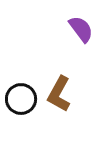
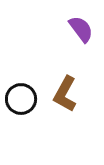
brown L-shape: moved 6 px right
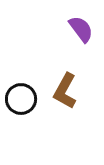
brown L-shape: moved 3 px up
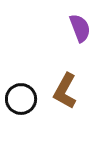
purple semicircle: moved 1 px left, 1 px up; rotated 16 degrees clockwise
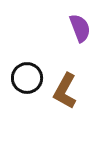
black circle: moved 6 px right, 21 px up
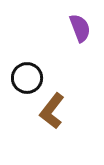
brown L-shape: moved 13 px left, 20 px down; rotated 9 degrees clockwise
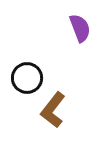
brown L-shape: moved 1 px right, 1 px up
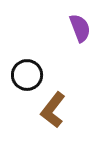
black circle: moved 3 px up
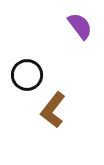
purple semicircle: moved 2 px up; rotated 16 degrees counterclockwise
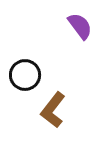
black circle: moved 2 px left
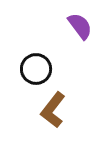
black circle: moved 11 px right, 6 px up
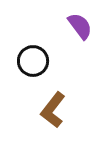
black circle: moved 3 px left, 8 px up
